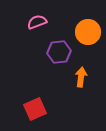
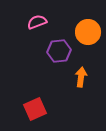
purple hexagon: moved 1 px up
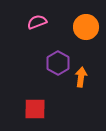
orange circle: moved 2 px left, 5 px up
purple hexagon: moved 1 px left, 12 px down; rotated 25 degrees counterclockwise
red square: rotated 25 degrees clockwise
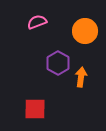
orange circle: moved 1 px left, 4 px down
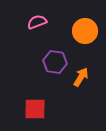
purple hexagon: moved 3 px left, 1 px up; rotated 20 degrees counterclockwise
orange arrow: rotated 24 degrees clockwise
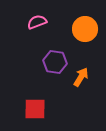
orange circle: moved 2 px up
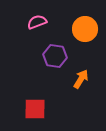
purple hexagon: moved 6 px up
orange arrow: moved 2 px down
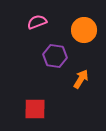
orange circle: moved 1 px left, 1 px down
